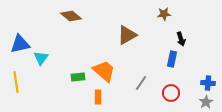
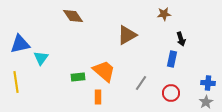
brown diamond: moved 2 px right; rotated 15 degrees clockwise
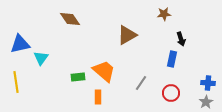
brown diamond: moved 3 px left, 3 px down
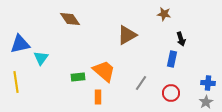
brown star: rotated 16 degrees clockwise
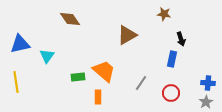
cyan triangle: moved 6 px right, 2 px up
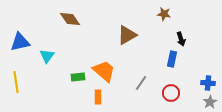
blue triangle: moved 2 px up
gray star: moved 4 px right
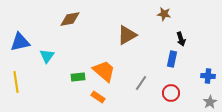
brown diamond: rotated 65 degrees counterclockwise
blue cross: moved 7 px up
orange rectangle: rotated 56 degrees counterclockwise
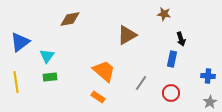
blue triangle: rotated 25 degrees counterclockwise
green rectangle: moved 28 px left
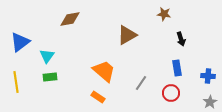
blue rectangle: moved 5 px right, 9 px down; rotated 21 degrees counterclockwise
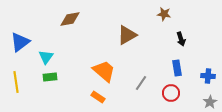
cyan triangle: moved 1 px left, 1 px down
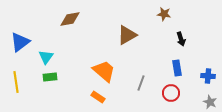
gray line: rotated 14 degrees counterclockwise
gray star: rotated 16 degrees counterclockwise
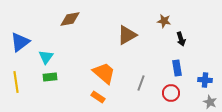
brown star: moved 7 px down
orange trapezoid: moved 2 px down
blue cross: moved 3 px left, 4 px down
